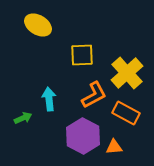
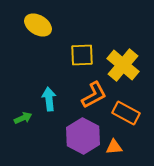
yellow cross: moved 4 px left, 8 px up; rotated 8 degrees counterclockwise
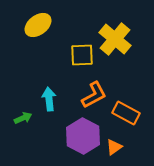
yellow ellipse: rotated 68 degrees counterclockwise
yellow cross: moved 8 px left, 26 px up
orange triangle: rotated 30 degrees counterclockwise
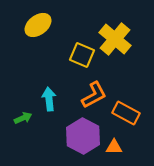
yellow square: rotated 25 degrees clockwise
orange triangle: rotated 36 degrees clockwise
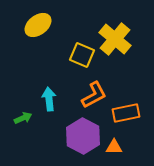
orange rectangle: rotated 40 degrees counterclockwise
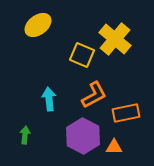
green arrow: moved 2 px right, 17 px down; rotated 60 degrees counterclockwise
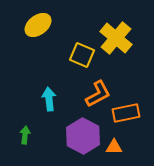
yellow cross: moved 1 px right, 1 px up
orange L-shape: moved 4 px right, 1 px up
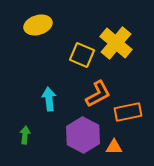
yellow ellipse: rotated 20 degrees clockwise
yellow cross: moved 5 px down
orange rectangle: moved 2 px right, 1 px up
purple hexagon: moved 1 px up
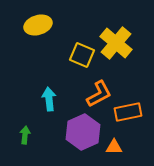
orange L-shape: moved 1 px right
purple hexagon: moved 3 px up; rotated 8 degrees clockwise
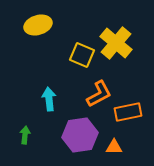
purple hexagon: moved 3 px left, 3 px down; rotated 16 degrees clockwise
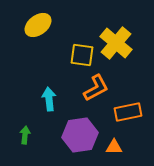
yellow ellipse: rotated 20 degrees counterclockwise
yellow square: rotated 15 degrees counterclockwise
orange L-shape: moved 3 px left, 6 px up
